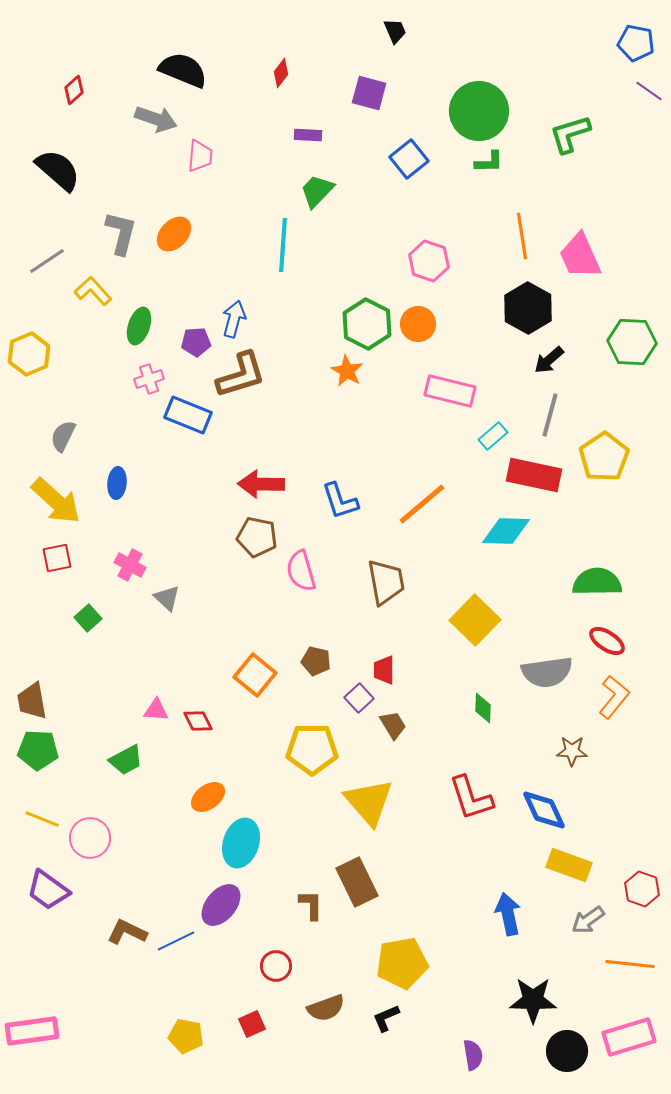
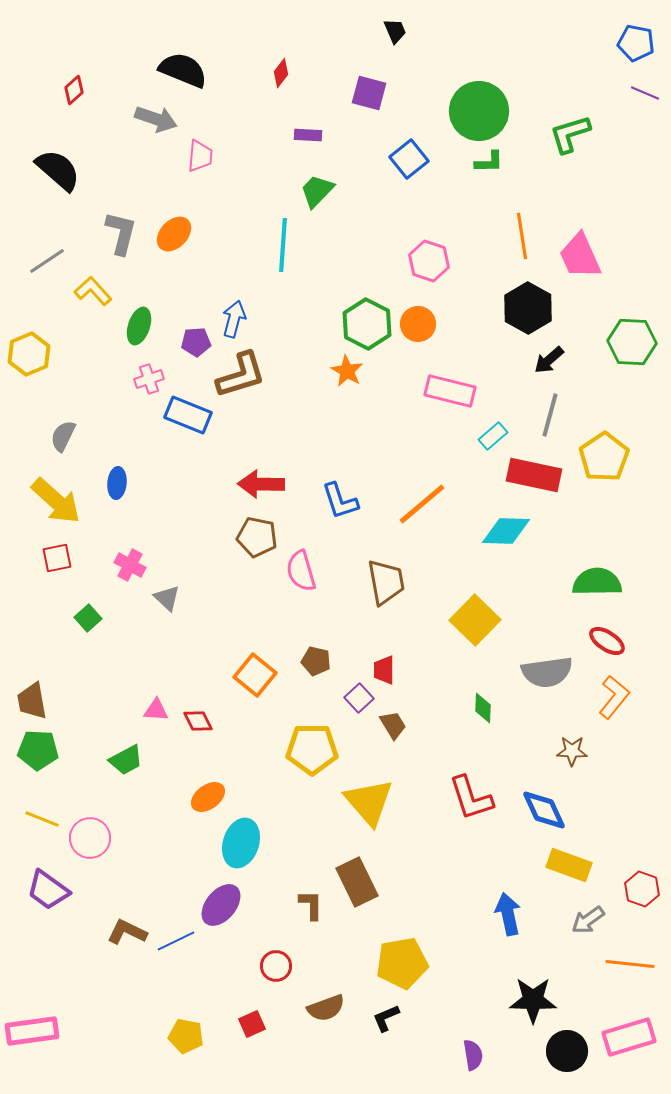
purple line at (649, 91): moved 4 px left, 2 px down; rotated 12 degrees counterclockwise
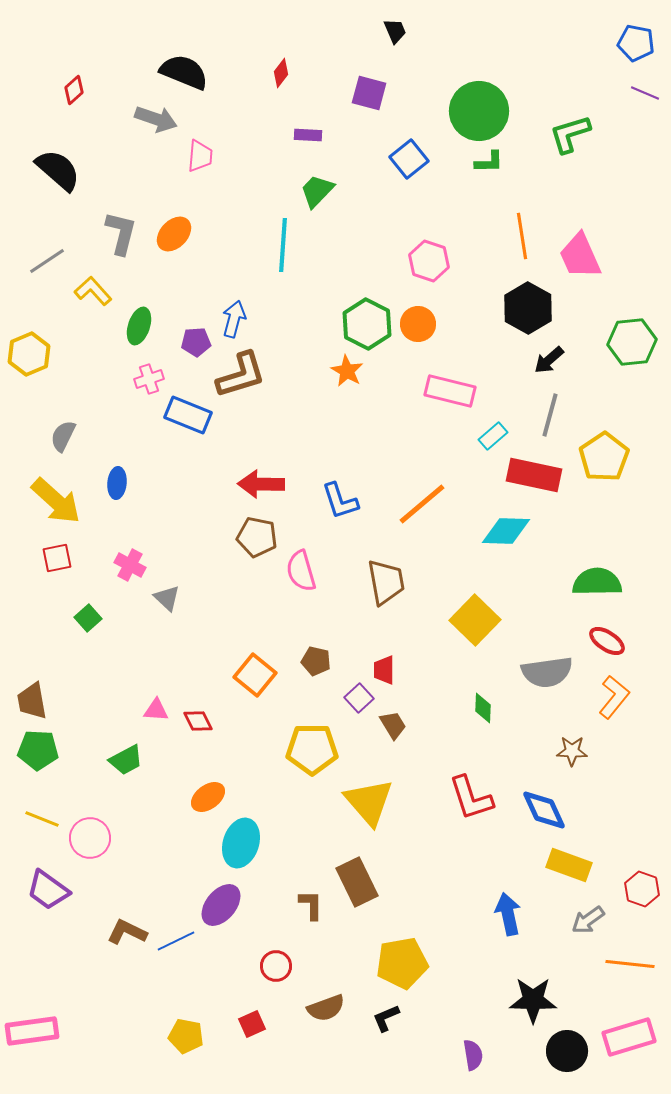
black semicircle at (183, 70): moved 1 px right, 2 px down
green hexagon at (632, 342): rotated 9 degrees counterclockwise
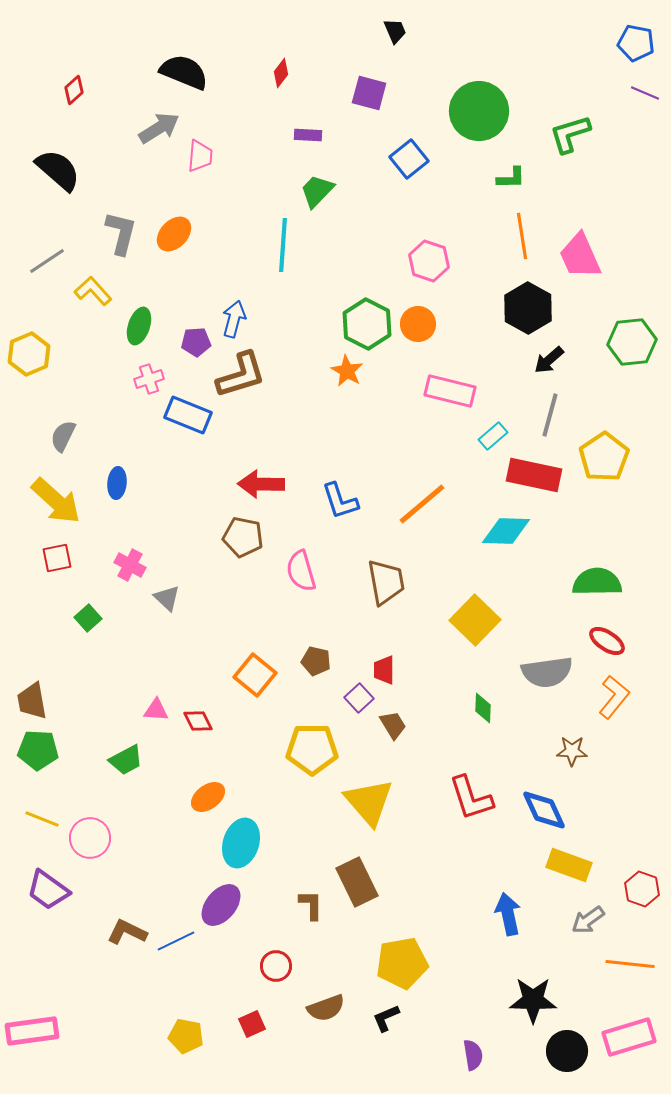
gray arrow at (156, 119): moved 3 px right, 9 px down; rotated 51 degrees counterclockwise
green L-shape at (489, 162): moved 22 px right, 16 px down
brown pentagon at (257, 537): moved 14 px left
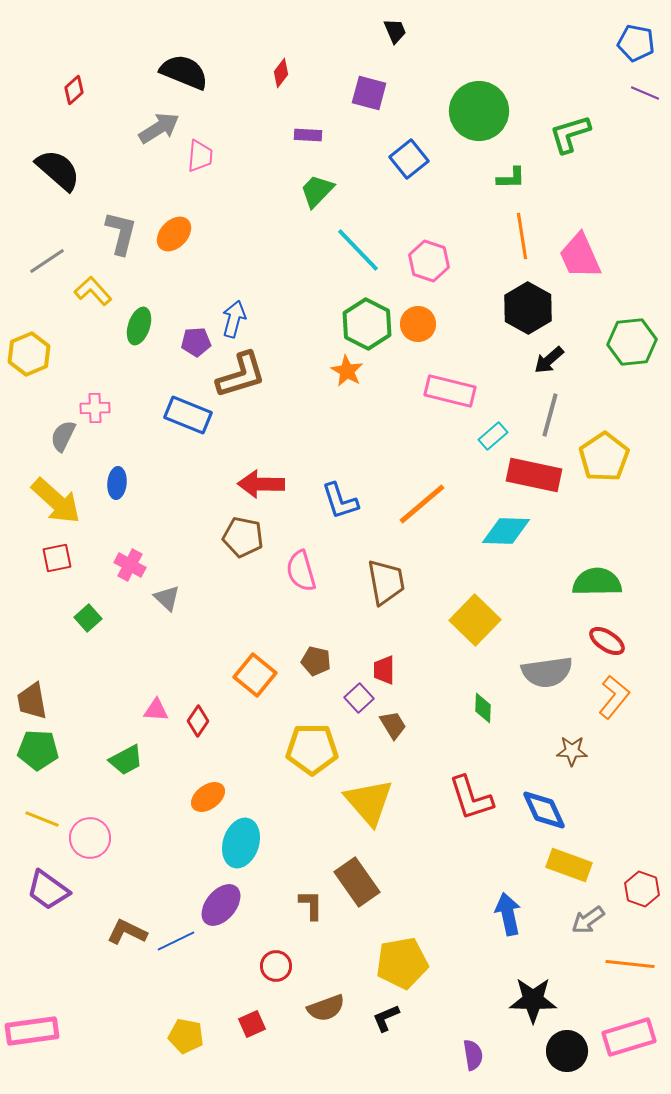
cyan line at (283, 245): moved 75 px right, 5 px down; rotated 48 degrees counterclockwise
pink cross at (149, 379): moved 54 px left, 29 px down; rotated 16 degrees clockwise
red diamond at (198, 721): rotated 60 degrees clockwise
brown rectangle at (357, 882): rotated 9 degrees counterclockwise
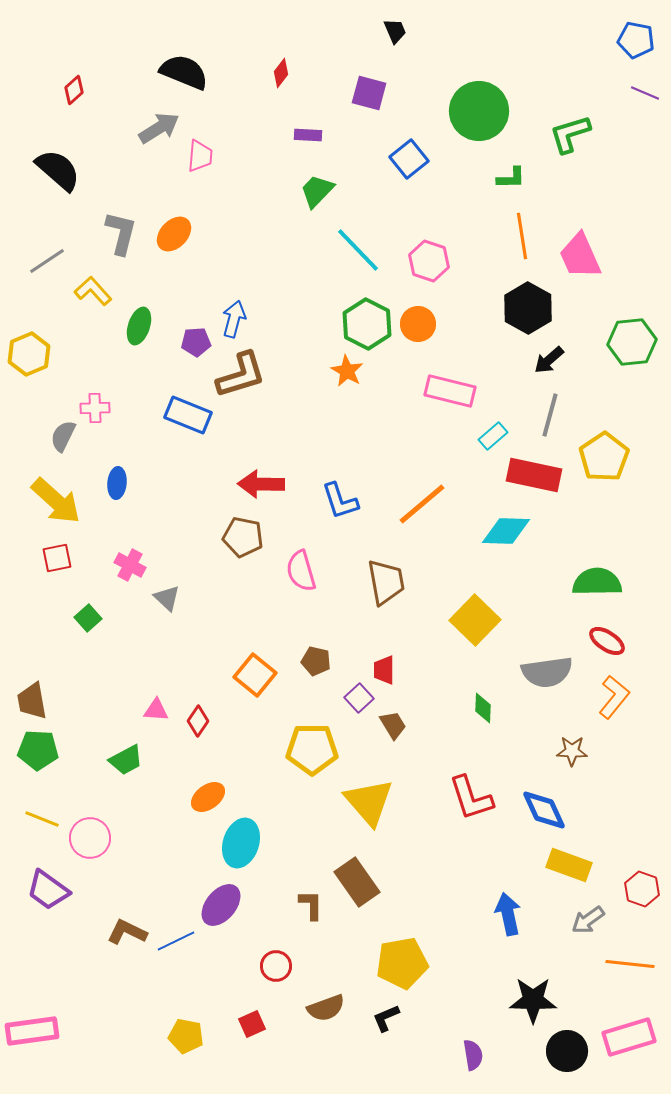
blue pentagon at (636, 43): moved 3 px up
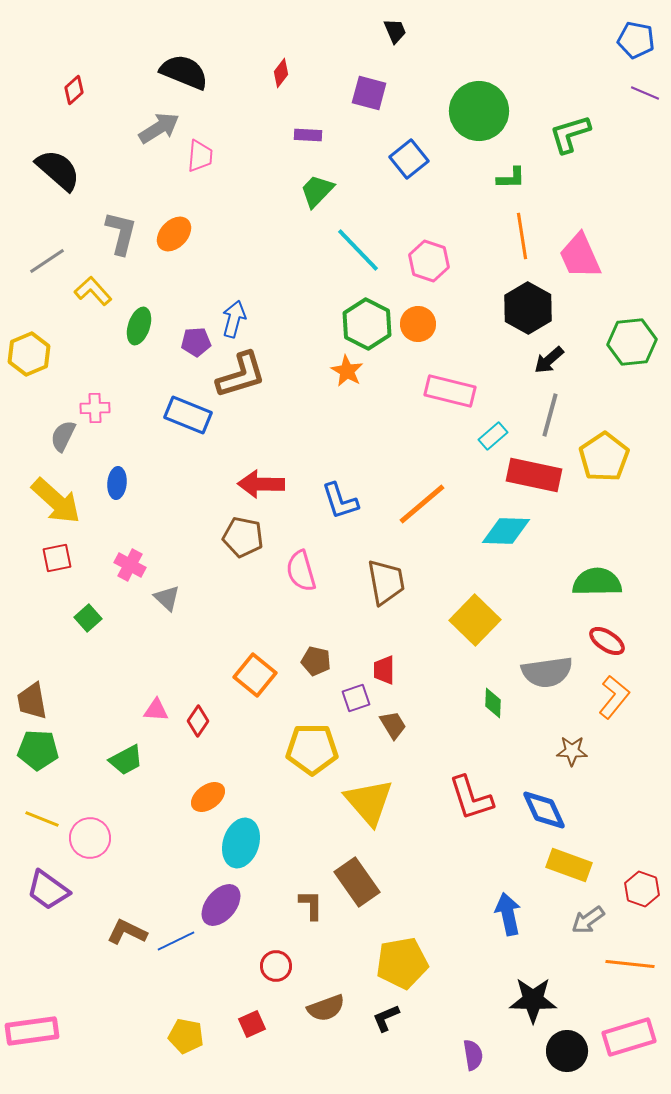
purple square at (359, 698): moved 3 px left; rotated 24 degrees clockwise
green diamond at (483, 708): moved 10 px right, 5 px up
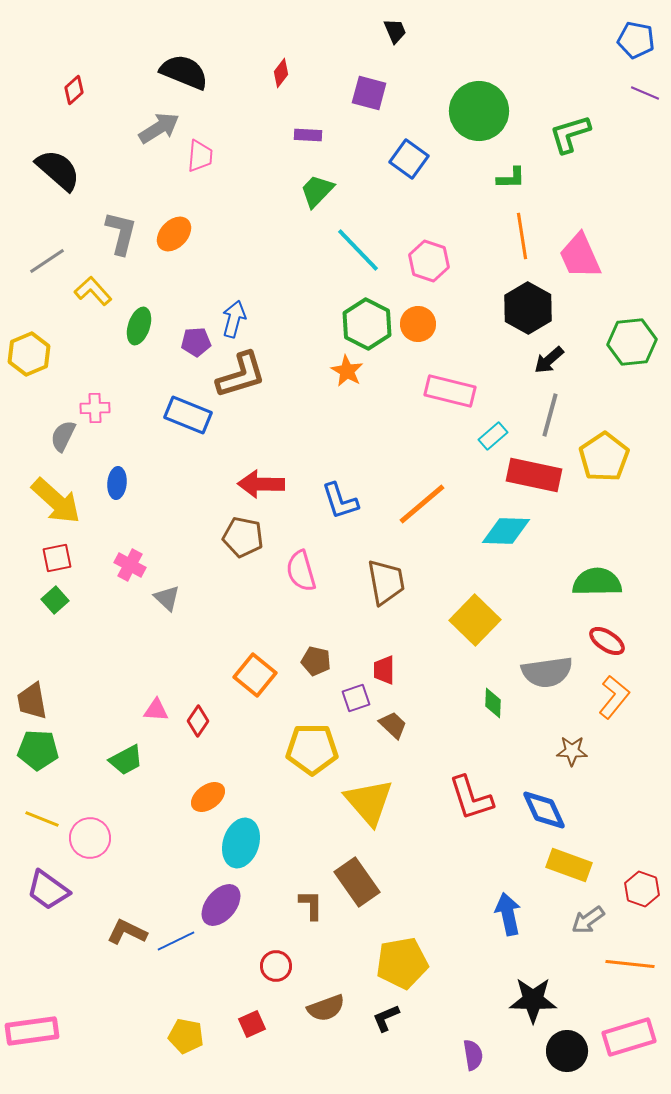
blue square at (409, 159): rotated 15 degrees counterclockwise
green square at (88, 618): moved 33 px left, 18 px up
brown trapezoid at (393, 725): rotated 16 degrees counterclockwise
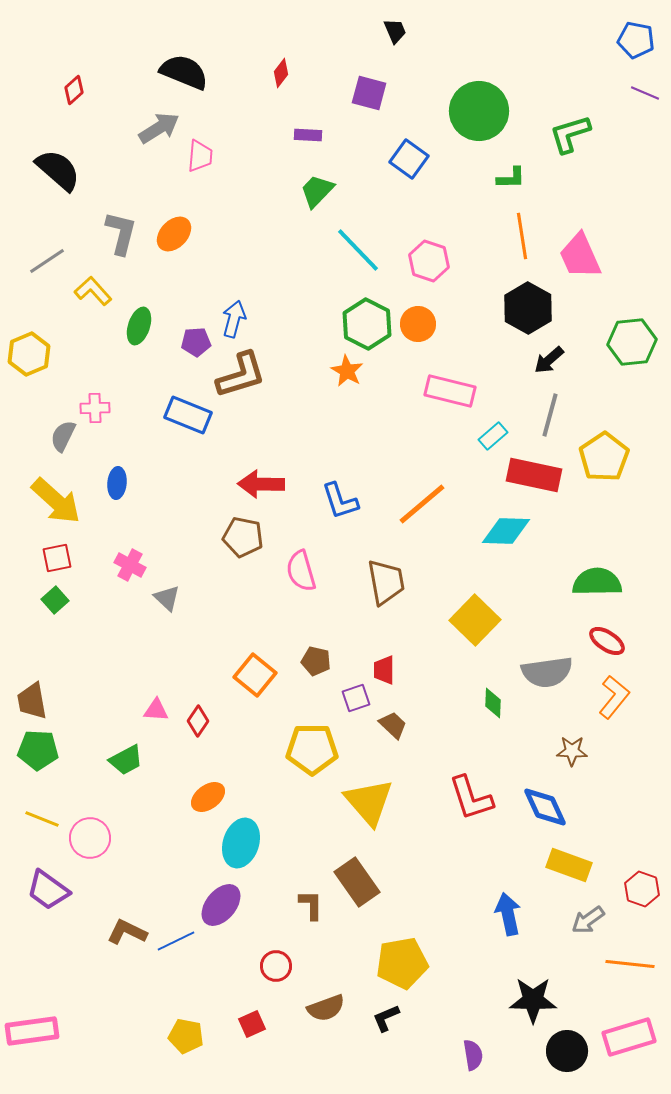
blue diamond at (544, 810): moved 1 px right, 3 px up
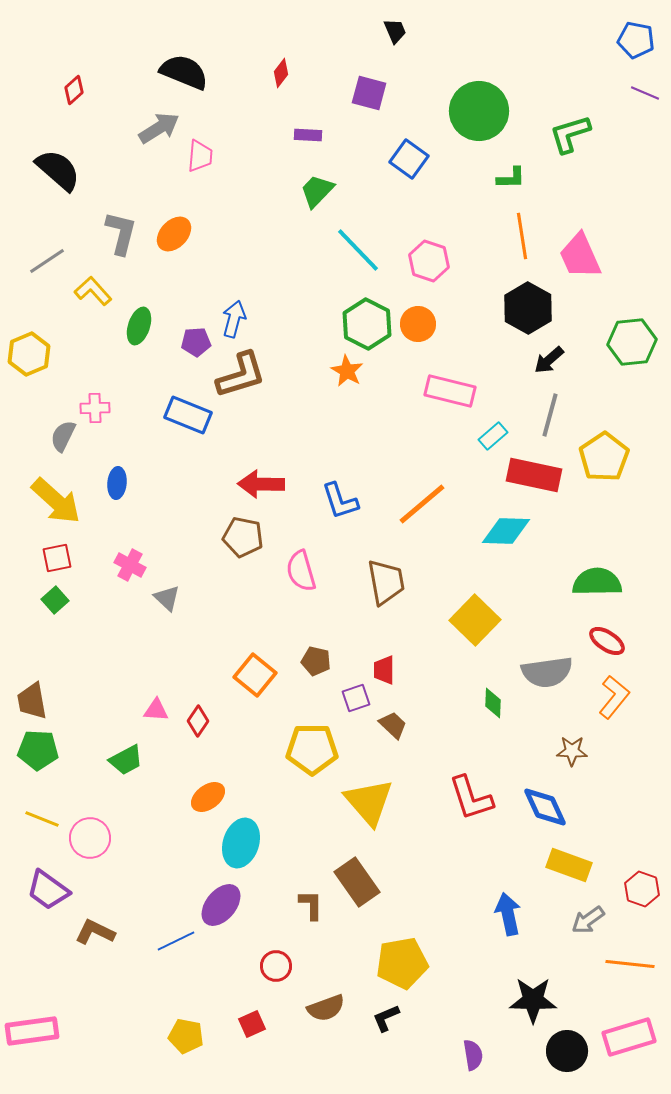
brown L-shape at (127, 932): moved 32 px left
